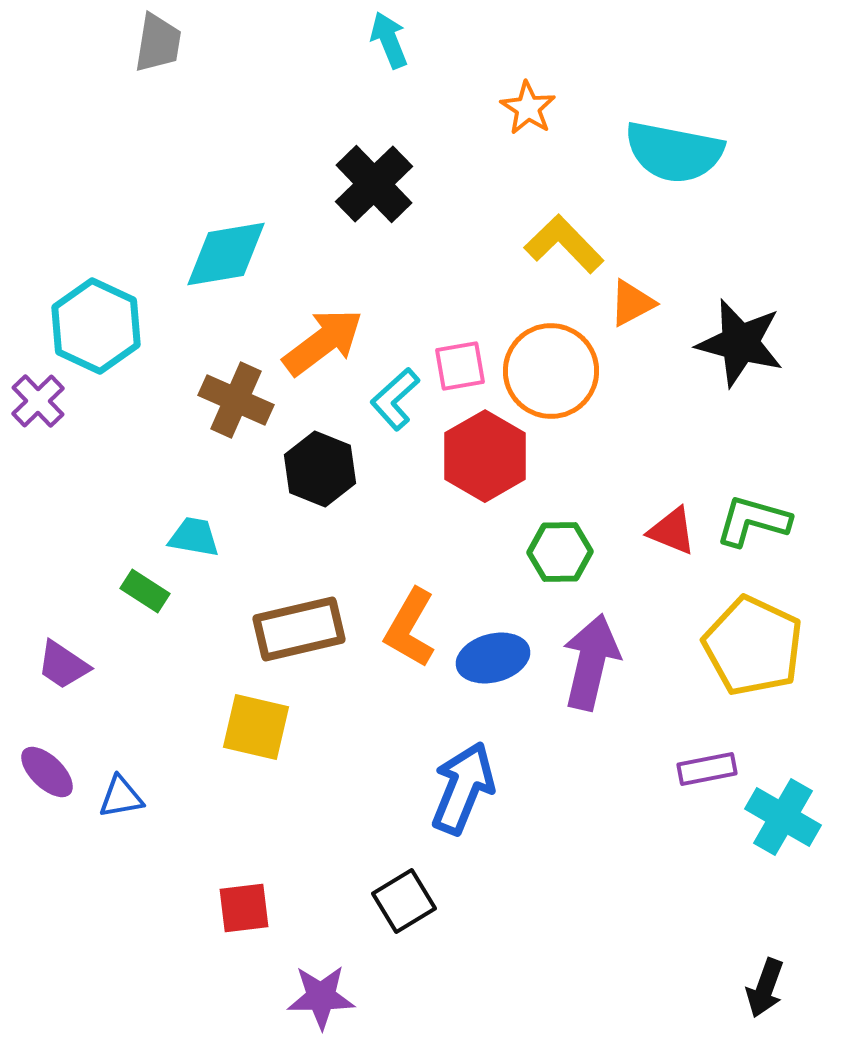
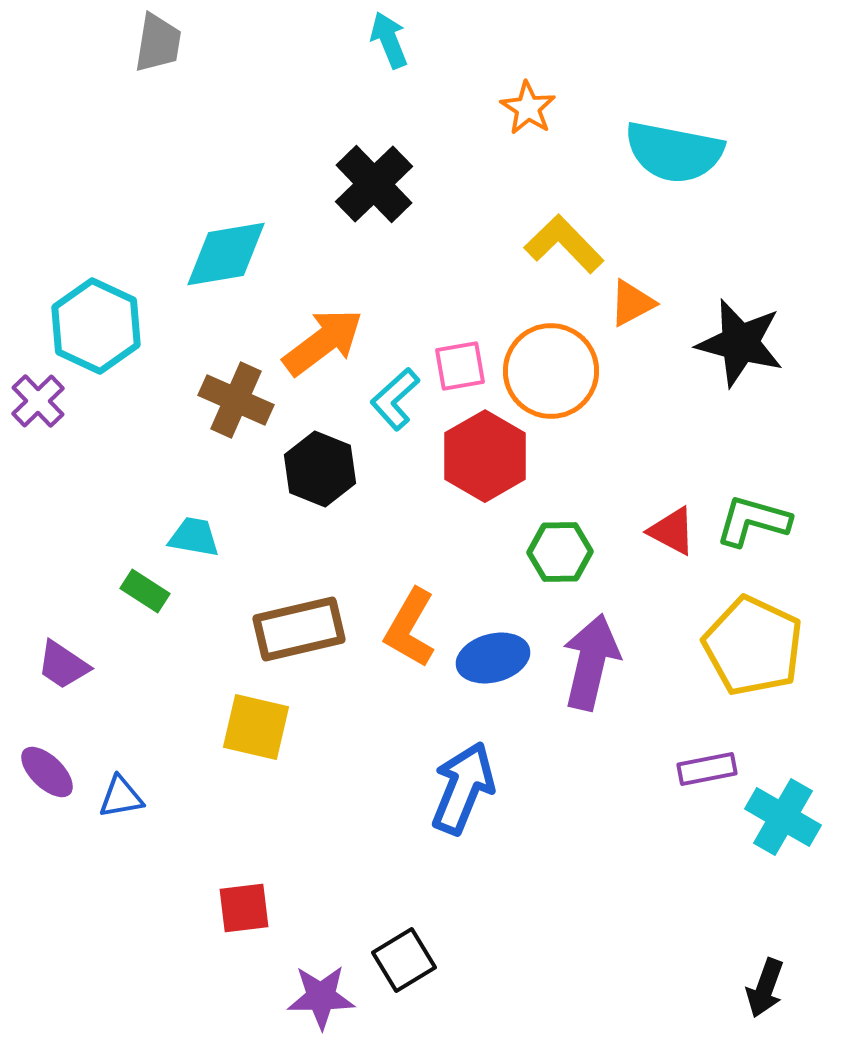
red triangle: rotated 6 degrees clockwise
black square: moved 59 px down
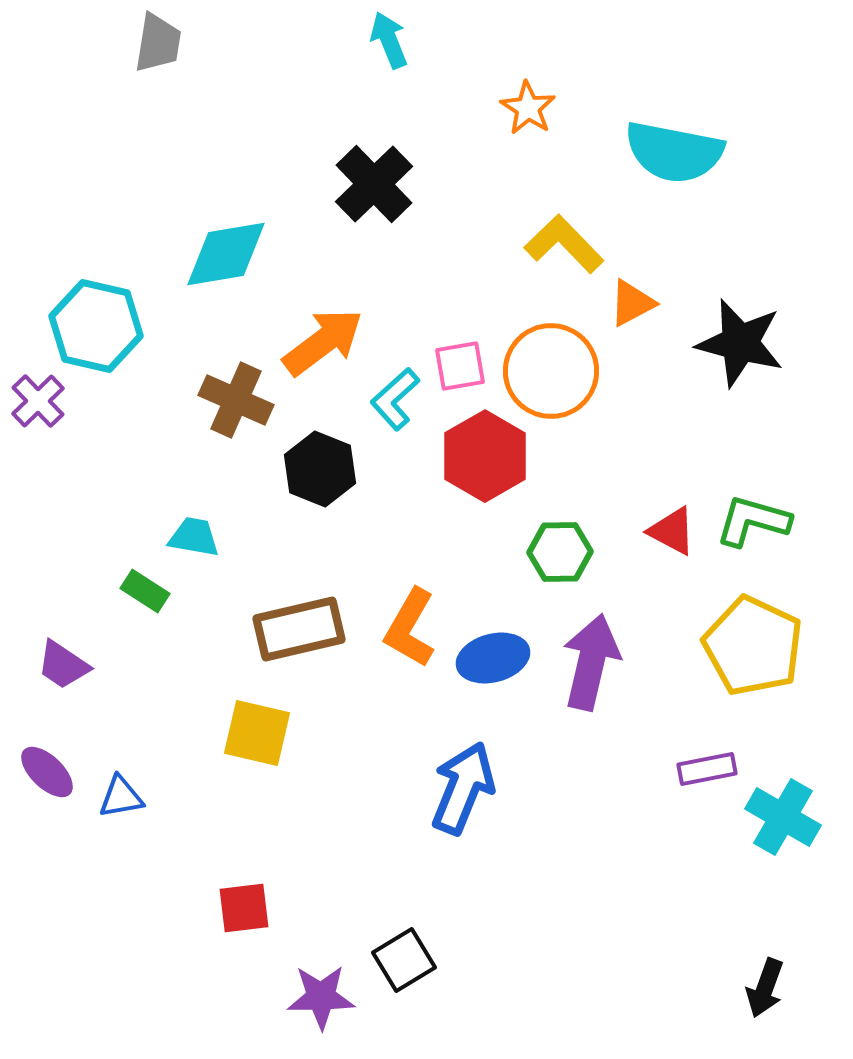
cyan hexagon: rotated 12 degrees counterclockwise
yellow square: moved 1 px right, 6 px down
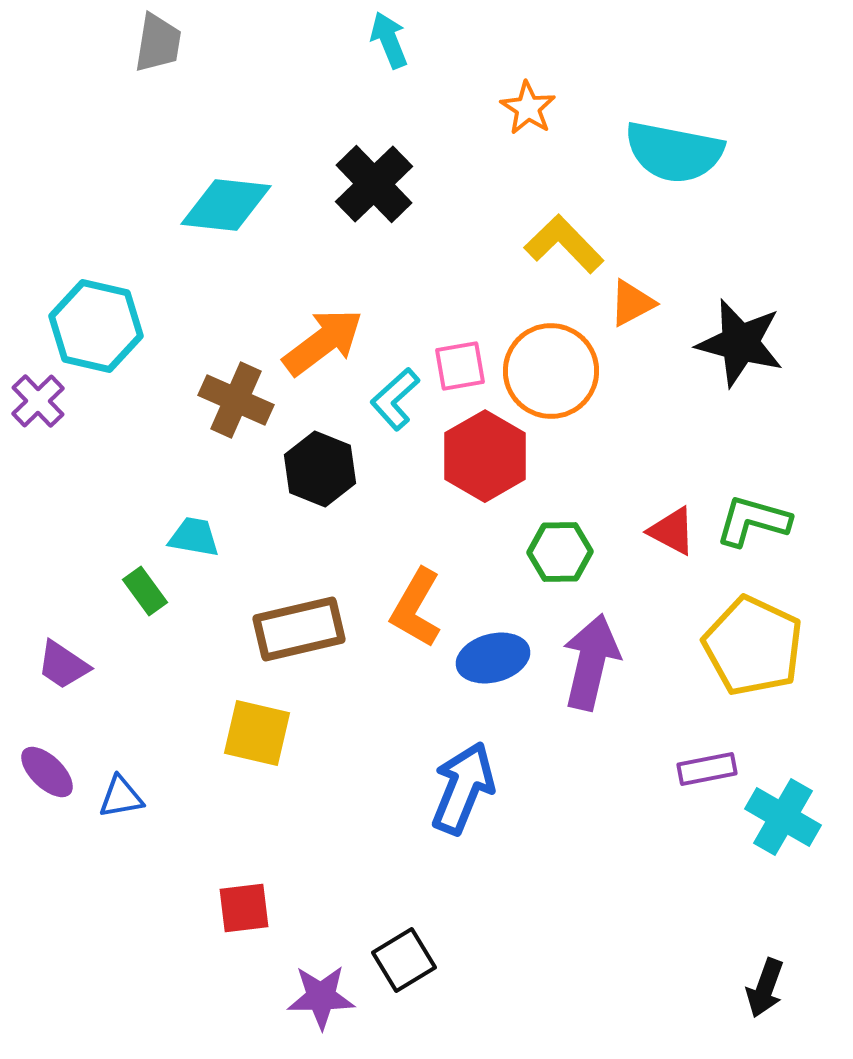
cyan diamond: moved 49 px up; rotated 16 degrees clockwise
green rectangle: rotated 21 degrees clockwise
orange L-shape: moved 6 px right, 20 px up
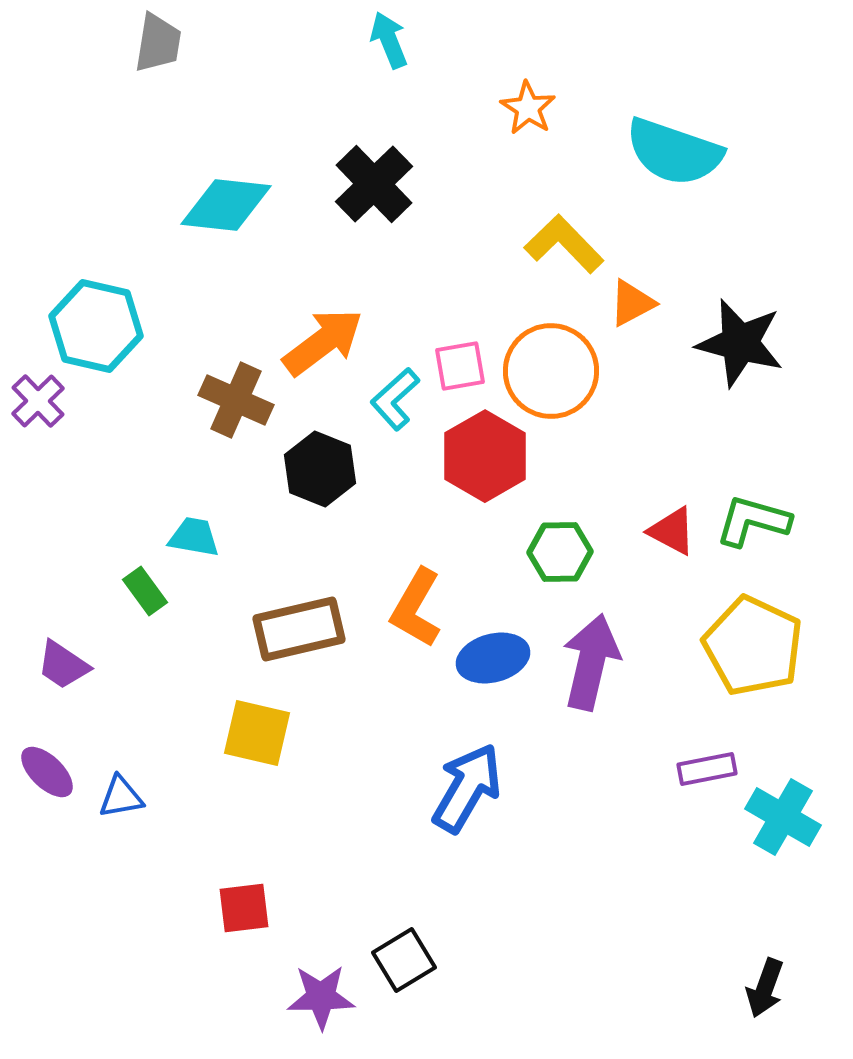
cyan semicircle: rotated 8 degrees clockwise
blue arrow: moved 4 px right; rotated 8 degrees clockwise
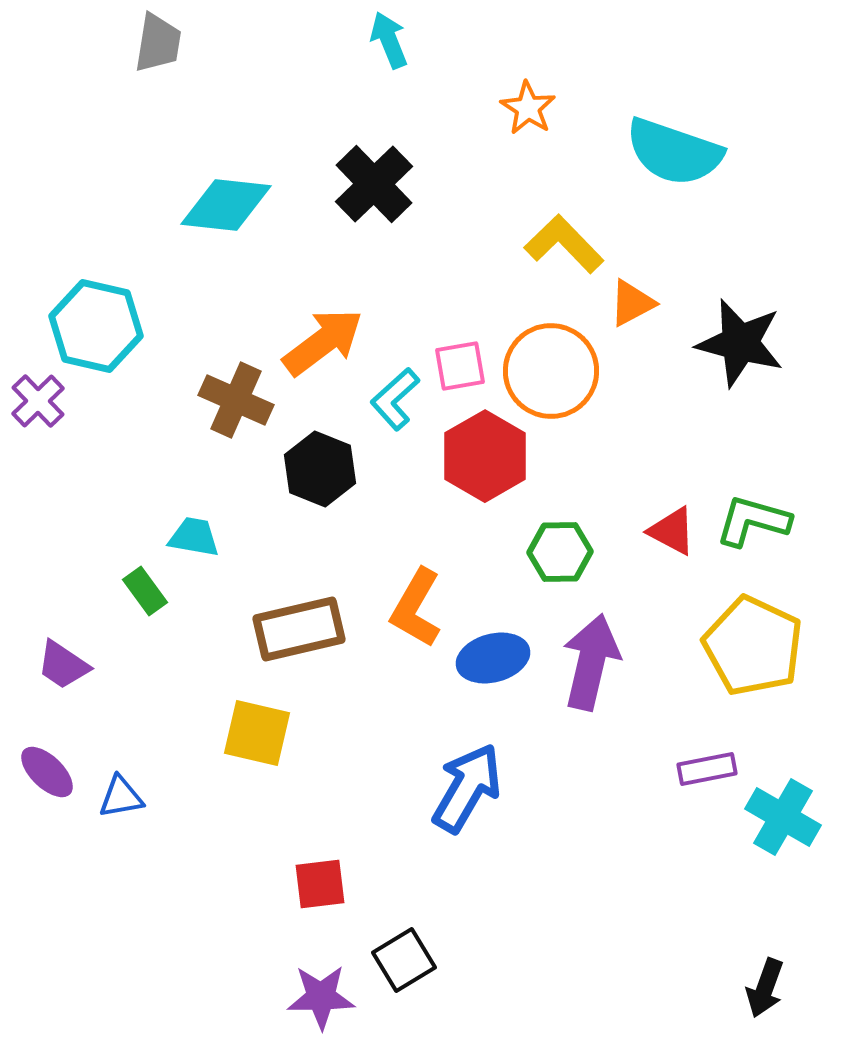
red square: moved 76 px right, 24 px up
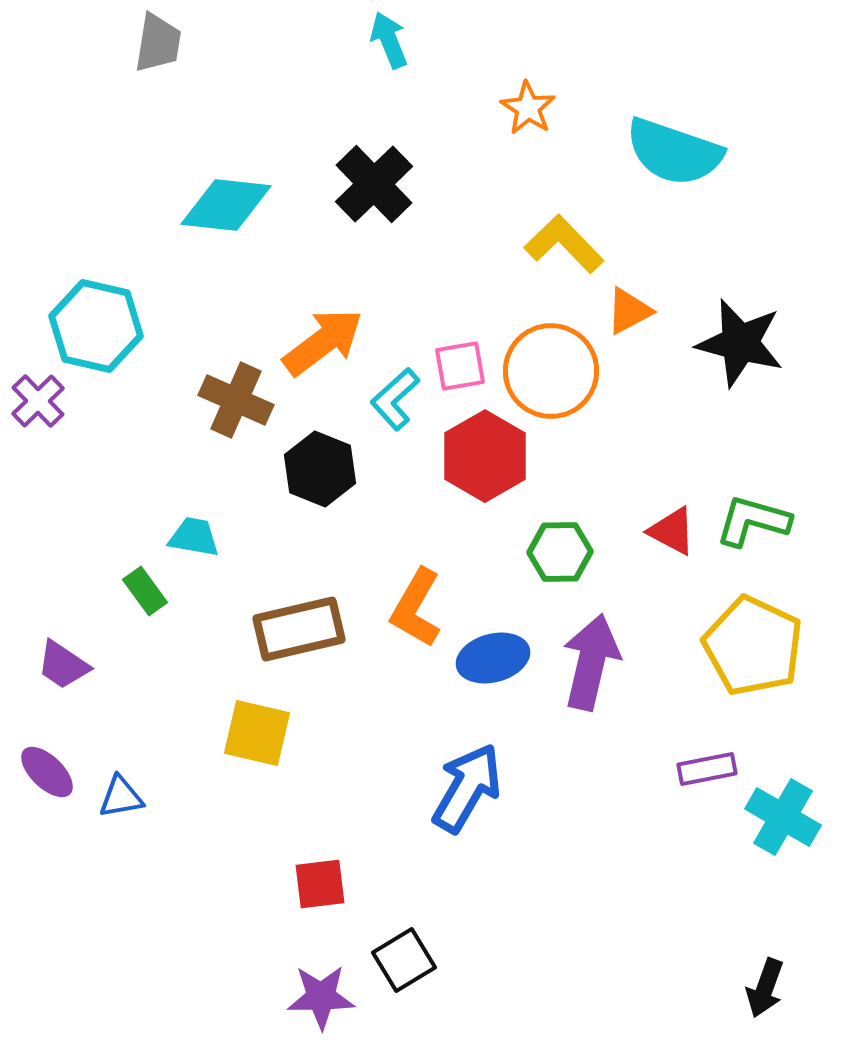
orange triangle: moved 3 px left, 8 px down
